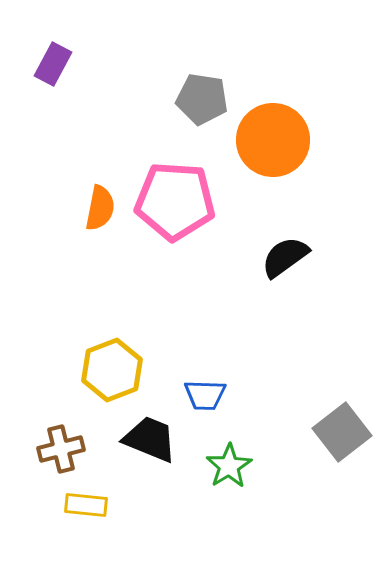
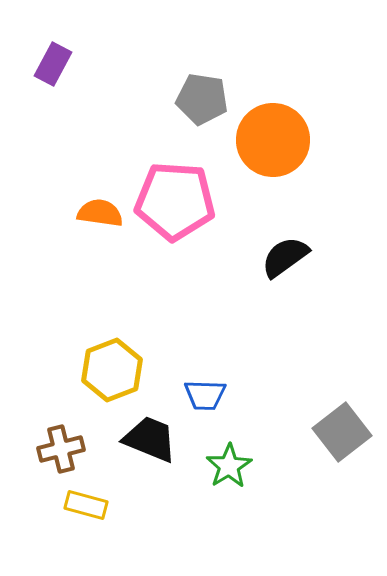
orange semicircle: moved 5 px down; rotated 93 degrees counterclockwise
yellow rectangle: rotated 9 degrees clockwise
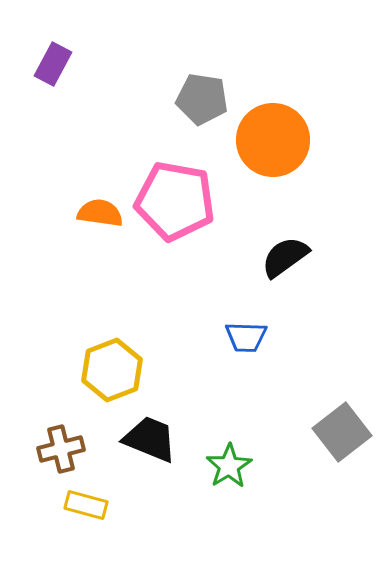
pink pentagon: rotated 6 degrees clockwise
blue trapezoid: moved 41 px right, 58 px up
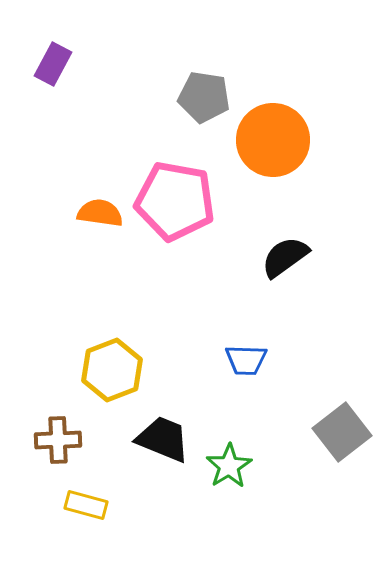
gray pentagon: moved 2 px right, 2 px up
blue trapezoid: moved 23 px down
black trapezoid: moved 13 px right
brown cross: moved 3 px left, 9 px up; rotated 12 degrees clockwise
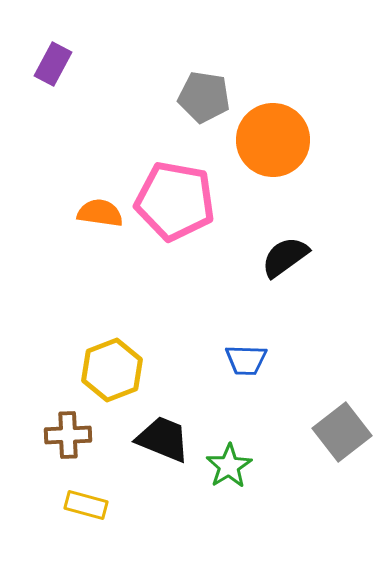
brown cross: moved 10 px right, 5 px up
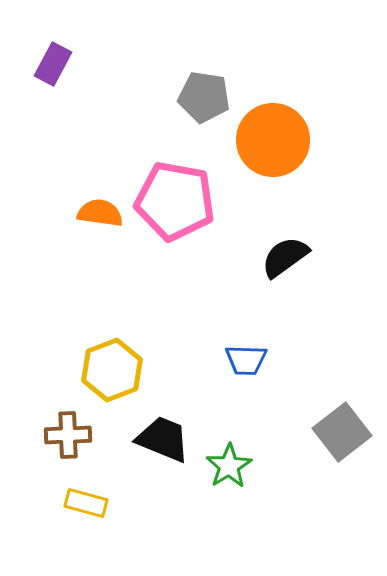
yellow rectangle: moved 2 px up
